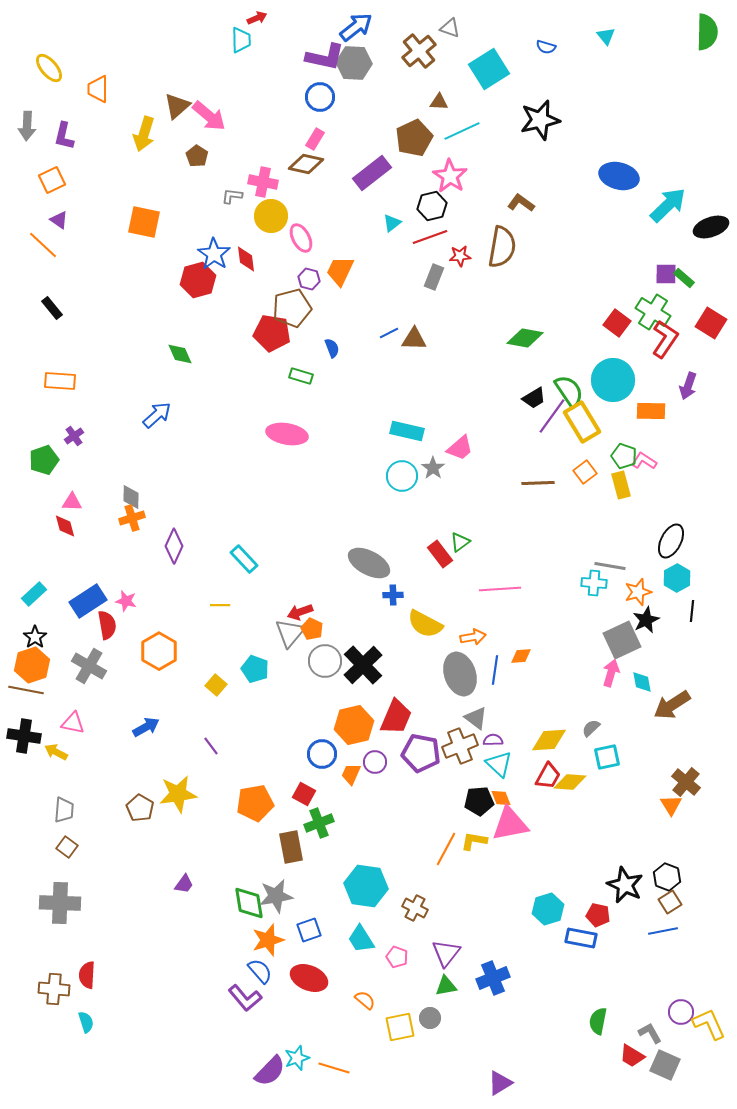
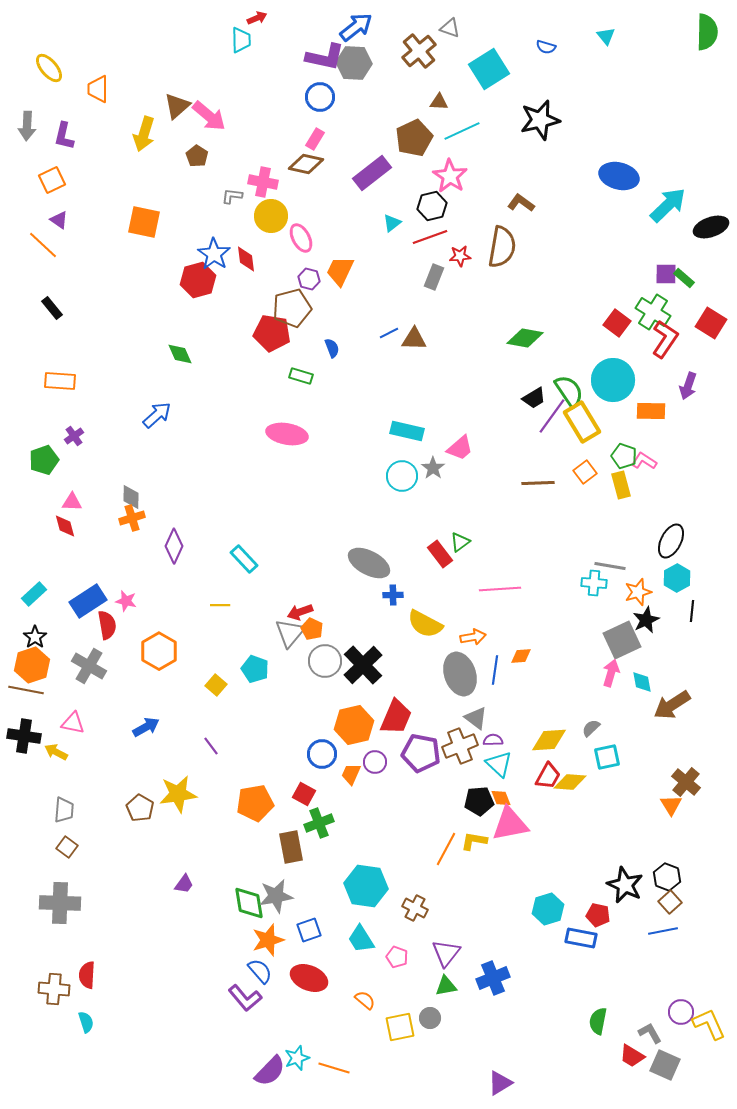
brown square at (670, 902): rotated 10 degrees counterclockwise
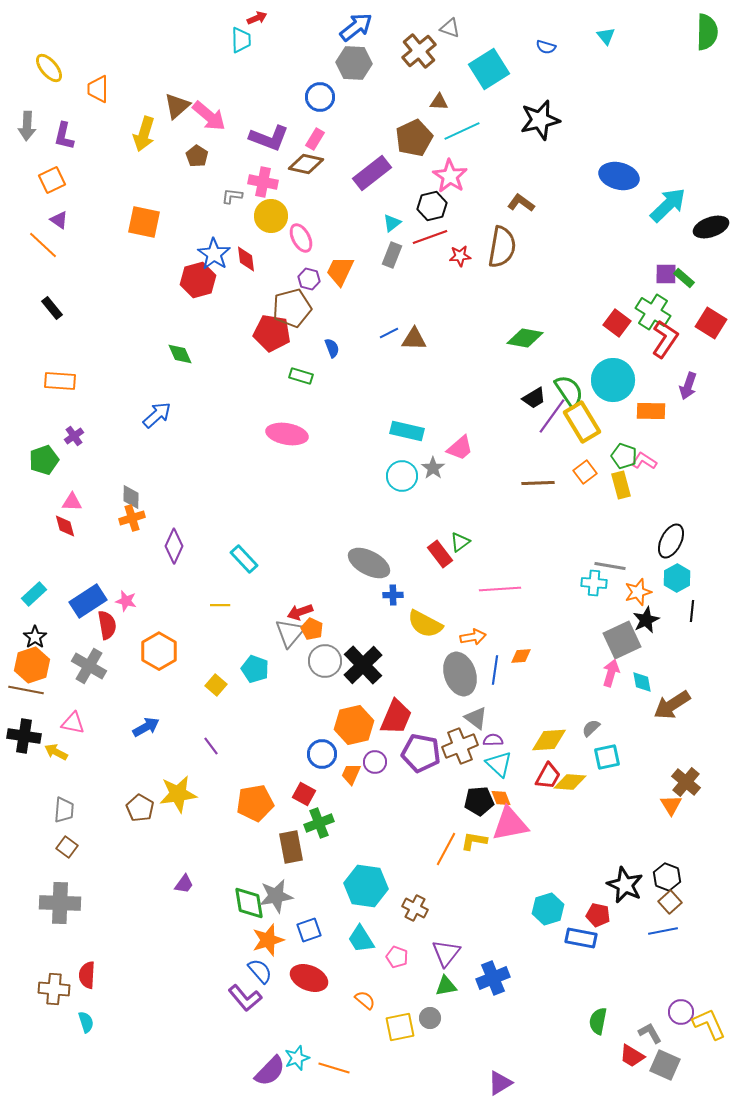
purple L-shape at (325, 57): moved 56 px left, 81 px down; rotated 9 degrees clockwise
gray rectangle at (434, 277): moved 42 px left, 22 px up
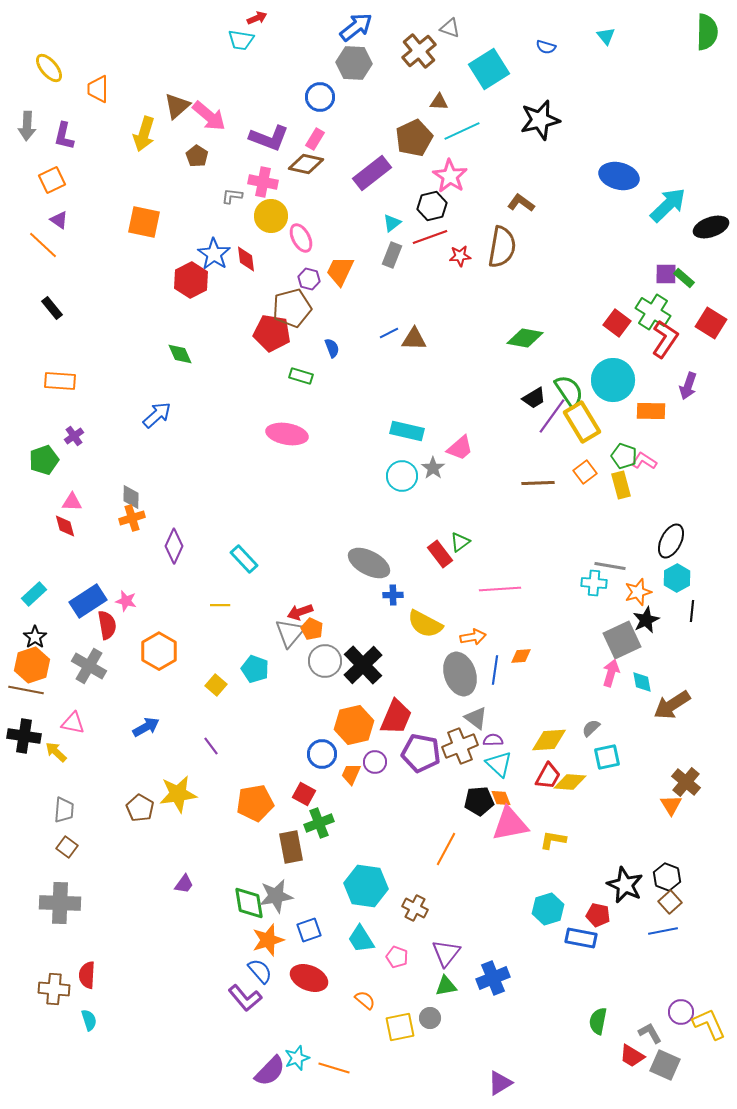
cyan trapezoid at (241, 40): rotated 100 degrees clockwise
red hexagon at (198, 280): moved 7 px left; rotated 12 degrees counterclockwise
yellow arrow at (56, 752): rotated 15 degrees clockwise
yellow L-shape at (474, 841): moved 79 px right, 1 px up
cyan semicircle at (86, 1022): moved 3 px right, 2 px up
